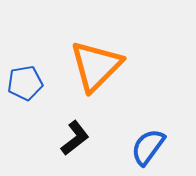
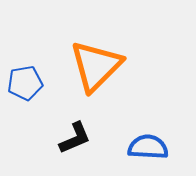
black L-shape: rotated 15 degrees clockwise
blue semicircle: rotated 57 degrees clockwise
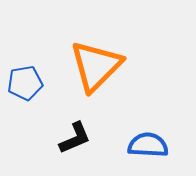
blue semicircle: moved 2 px up
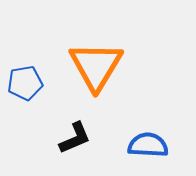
orange triangle: rotated 14 degrees counterclockwise
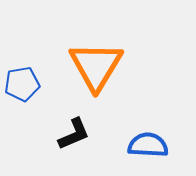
blue pentagon: moved 3 px left, 1 px down
black L-shape: moved 1 px left, 4 px up
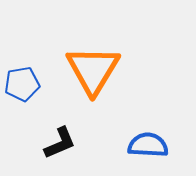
orange triangle: moved 3 px left, 4 px down
black L-shape: moved 14 px left, 9 px down
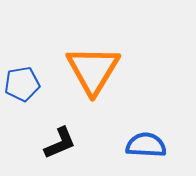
blue semicircle: moved 2 px left
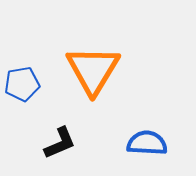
blue semicircle: moved 1 px right, 2 px up
